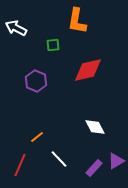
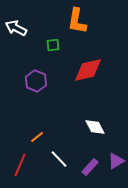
purple rectangle: moved 4 px left, 1 px up
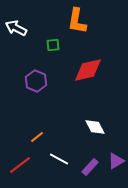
white line: rotated 18 degrees counterclockwise
red line: rotated 30 degrees clockwise
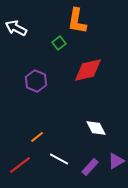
green square: moved 6 px right, 2 px up; rotated 32 degrees counterclockwise
white diamond: moved 1 px right, 1 px down
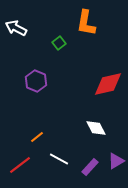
orange L-shape: moved 9 px right, 2 px down
red diamond: moved 20 px right, 14 px down
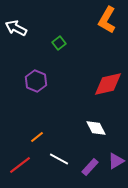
orange L-shape: moved 21 px right, 3 px up; rotated 20 degrees clockwise
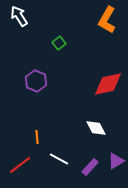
white arrow: moved 3 px right, 12 px up; rotated 30 degrees clockwise
orange line: rotated 56 degrees counterclockwise
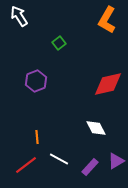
purple hexagon: rotated 15 degrees clockwise
red line: moved 6 px right
